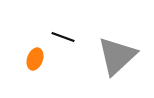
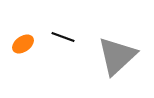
orange ellipse: moved 12 px left, 15 px up; rotated 35 degrees clockwise
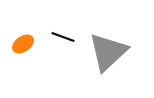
gray triangle: moved 9 px left, 4 px up
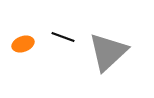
orange ellipse: rotated 15 degrees clockwise
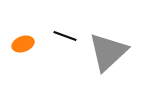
black line: moved 2 px right, 1 px up
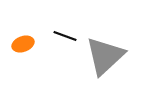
gray triangle: moved 3 px left, 4 px down
